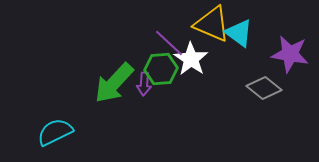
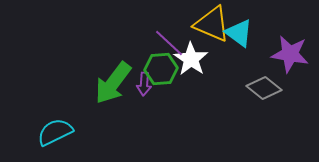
green arrow: moved 1 px left; rotated 6 degrees counterclockwise
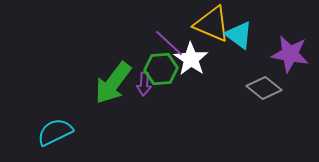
cyan triangle: moved 2 px down
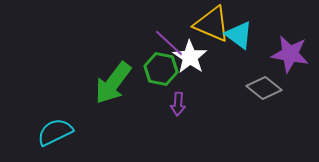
white star: moved 1 px left, 2 px up
green hexagon: rotated 16 degrees clockwise
purple arrow: moved 34 px right, 20 px down
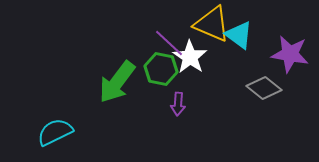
green arrow: moved 4 px right, 1 px up
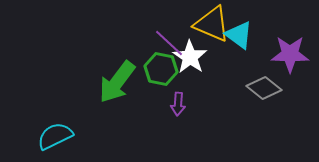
purple star: rotated 9 degrees counterclockwise
cyan semicircle: moved 4 px down
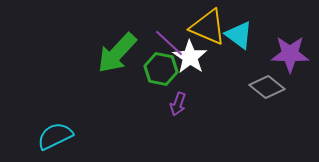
yellow triangle: moved 4 px left, 3 px down
green arrow: moved 29 px up; rotated 6 degrees clockwise
gray diamond: moved 3 px right, 1 px up
purple arrow: rotated 15 degrees clockwise
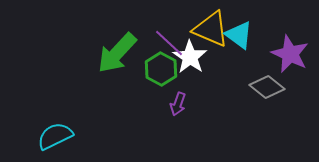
yellow triangle: moved 3 px right, 2 px down
purple star: rotated 24 degrees clockwise
green hexagon: rotated 16 degrees clockwise
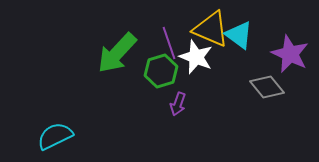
purple line: rotated 28 degrees clockwise
white star: moved 6 px right; rotated 12 degrees counterclockwise
green hexagon: moved 2 px down; rotated 16 degrees clockwise
gray diamond: rotated 12 degrees clockwise
